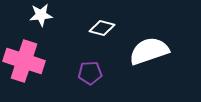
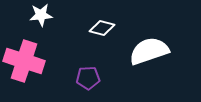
purple pentagon: moved 2 px left, 5 px down
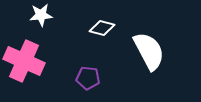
white semicircle: rotated 81 degrees clockwise
pink cross: rotated 6 degrees clockwise
purple pentagon: rotated 10 degrees clockwise
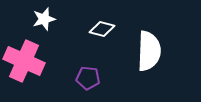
white star: moved 3 px right, 4 px down; rotated 10 degrees counterclockwise
white diamond: moved 1 px down
white semicircle: rotated 30 degrees clockwise
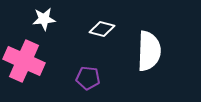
white star: rotated 10 degrees clockwise
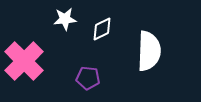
white star: moved 21 px right
white diamond: rotated 40 degrees counterclockwise
pink cross: rotated 21 degrees clockwise
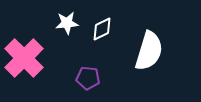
white star: moved 2 px right, 4 px down
white semicircle: rotated 15 degrees clockwise
pink cross: moved 3 px up
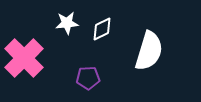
purple pentagon: rotated 10 degrees counterclockwise
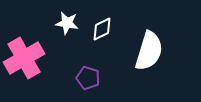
white star: rotated 15 degrees clockwise
pink cross: rotated 15 degrees clockwise
purple pentagon: rotated 20 degrees clockwise
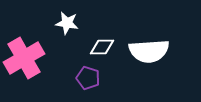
white diamond: moved 18 px down; rotated 25 degrees clockwise
white semicircle: rotated 69 degrees clockwise
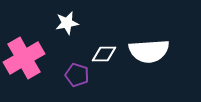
white star: rotated 20 degrees counterclockwise
white diamond: moved 2 px right, 7 px down
purple pentagon: moved 11 px left, 3 px up
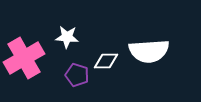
white star: moved 14 px down; rotated 15 degrees clockwise
white diamond: moved 2 px right, 7 px down
